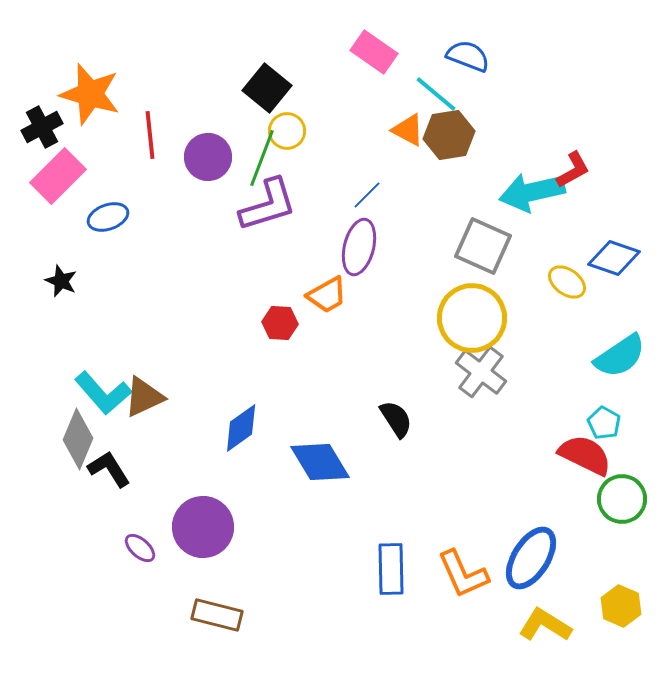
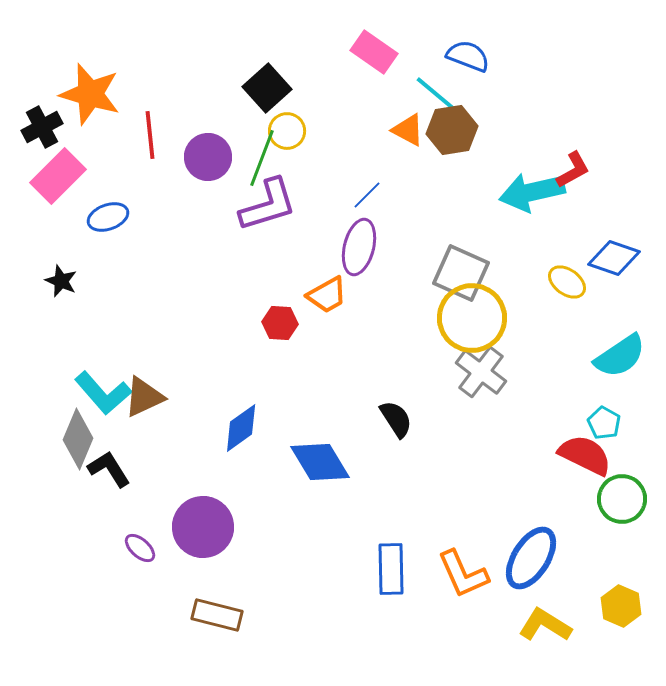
black square at (267, 88): rotated 9 degrees clockwise
brown hexagon at (449, 135): moved 3 px right, 5 px up
gray square at (483, 246): moved 22 px left, 27 px down
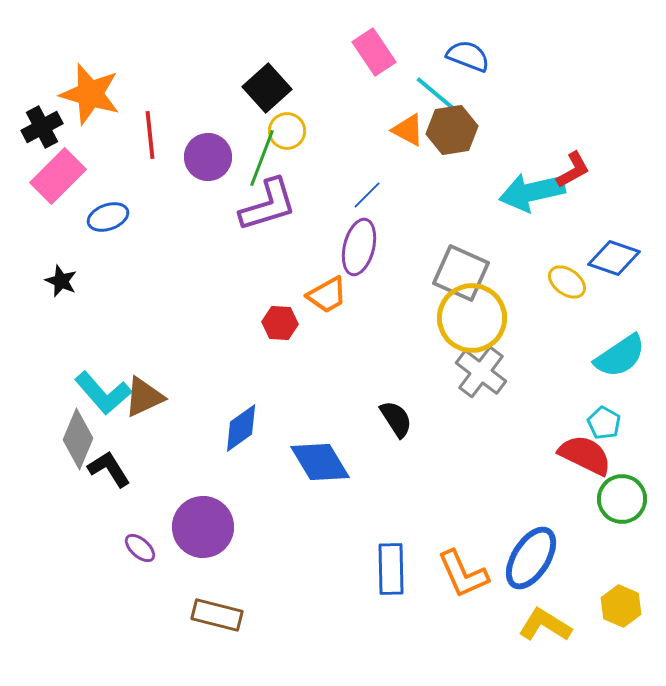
pink rectangle at (374, 52): rotated 21 degrees clockwise
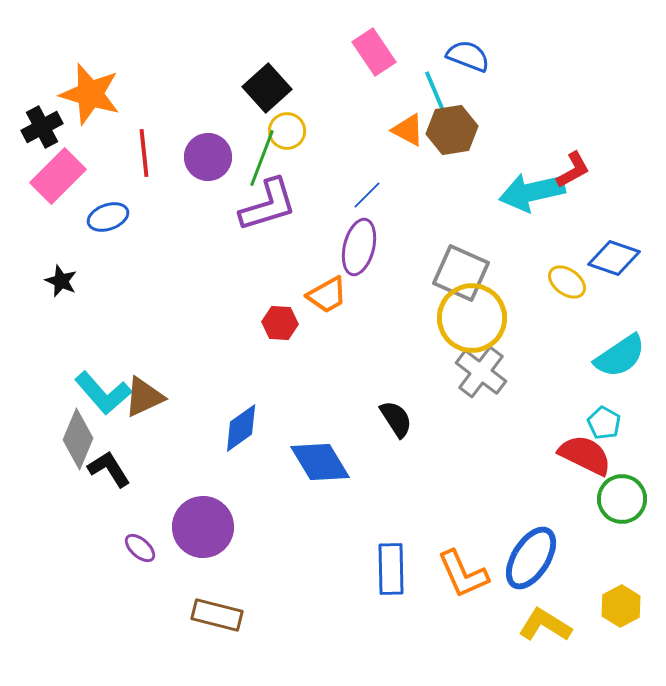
cyan line at (436, 94): rotated 27 degrees clockwise
red line at (150, 135): moved 6 px left, 18 px down
yellow hexagon at (621, 606): rotated 9 degrees clockwise
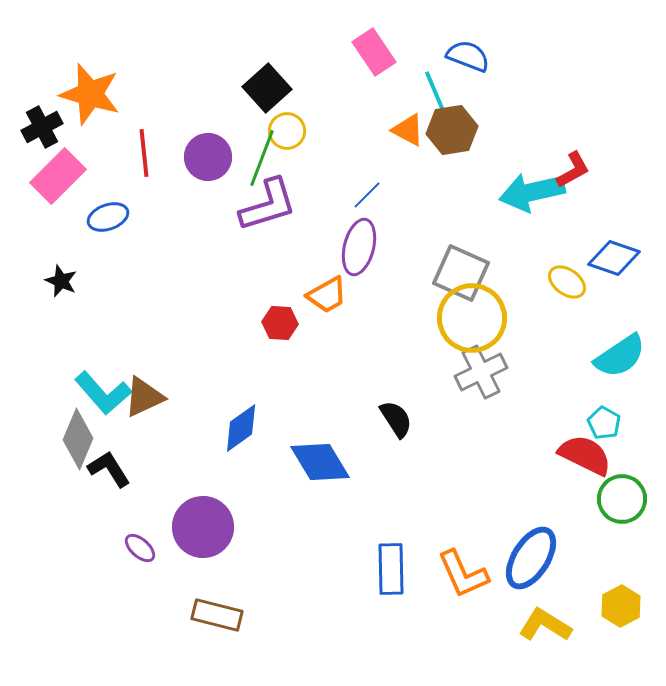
gray cross at (481, 372): rotated 27 degrees clockwise
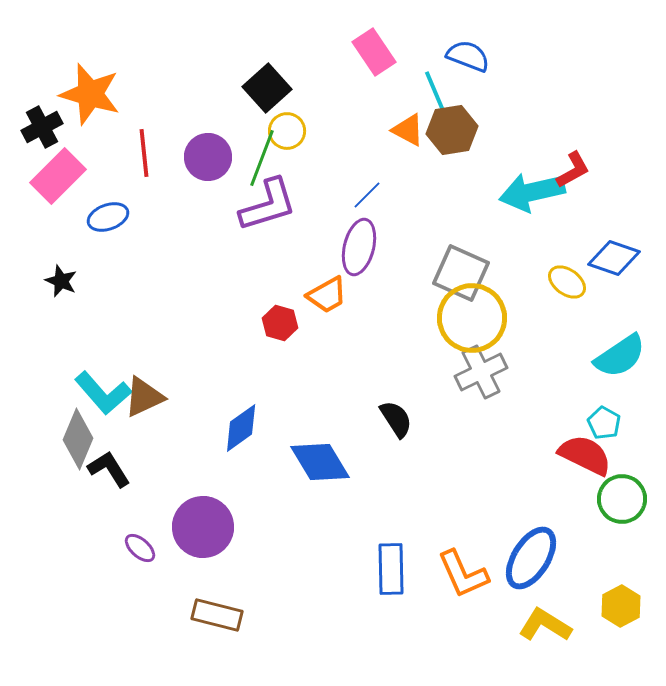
red hexagon at (280, 323): rotated 12 degrees clockwise
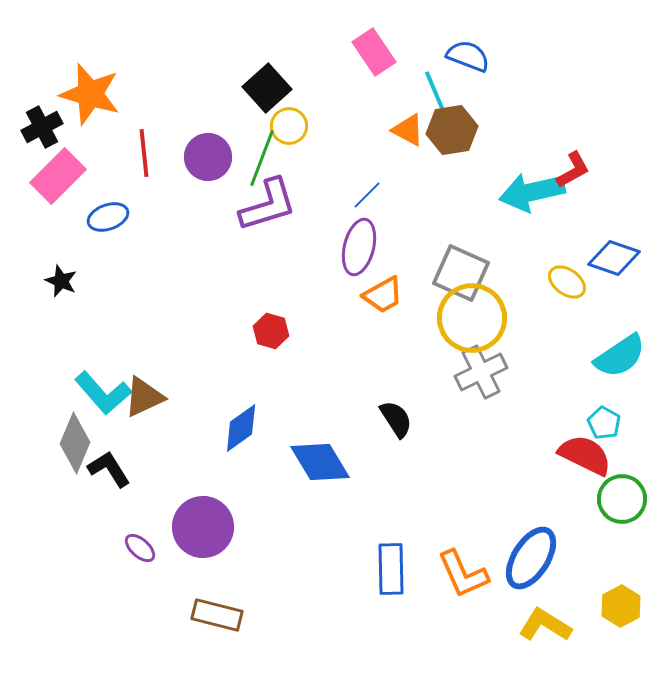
yellow circle at (287, 131): moved 2 px right, 5 px up
orange trapezoid at (327, 295): moved 56 px right
red hexagon at (280, 323): moved 9 px left, 8 px down
gray diamond at (78, 439): moved 3 px left, 4 px down
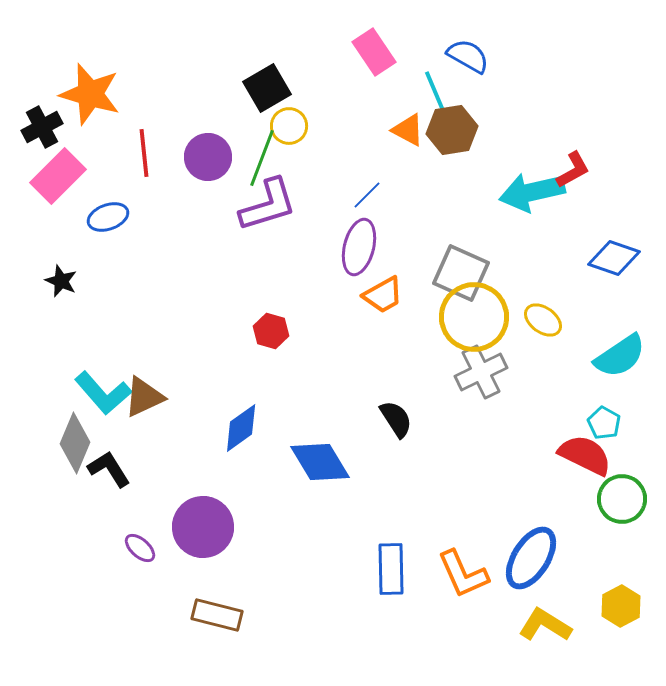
blue semicircle at (468, 56): rotated 9 degrees clockwise
black square at (267, 88): rotated 12 degrees clockwise
yellow ellipse at (567, 282): moved 24 px left, 38 px down
yellow circle at (472, 318): moved 2 px right, 1 px up
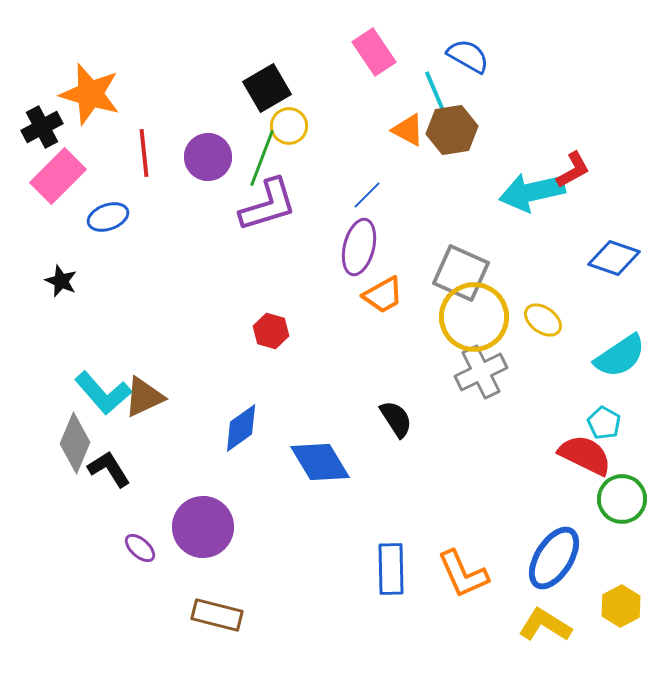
blue ellipse at (531, 558): moved 23 px right
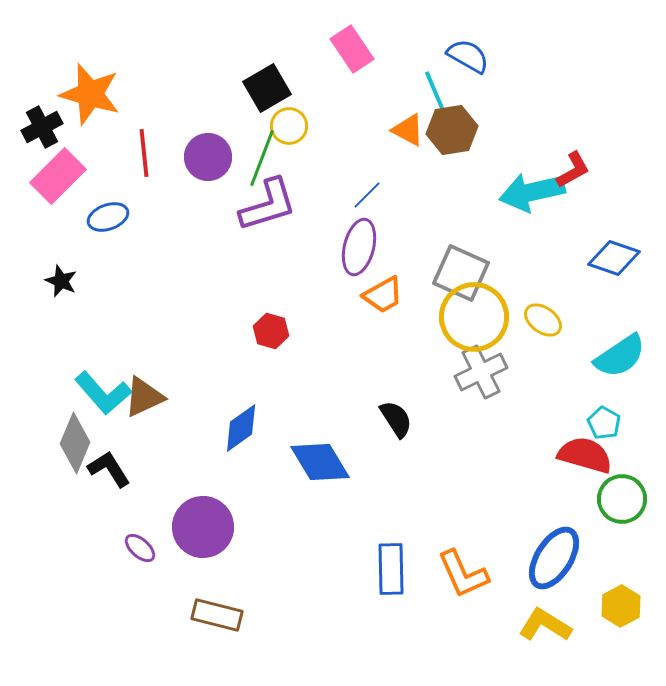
pink rectangle at (374, 52): moved 22 px left, 3 px up
red semicircle at (585, 455): rotated 10 degrees counterclockwise
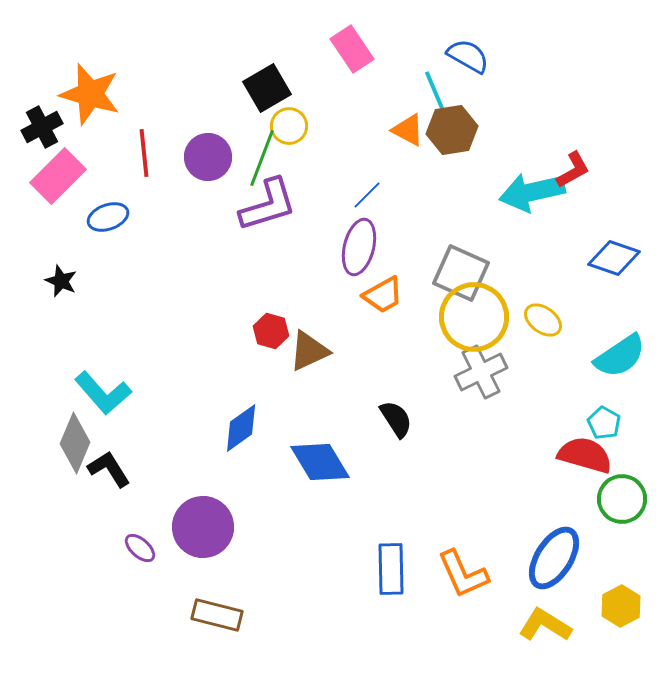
brown triangle at (144, 397): moved 165 px right, 46 px up
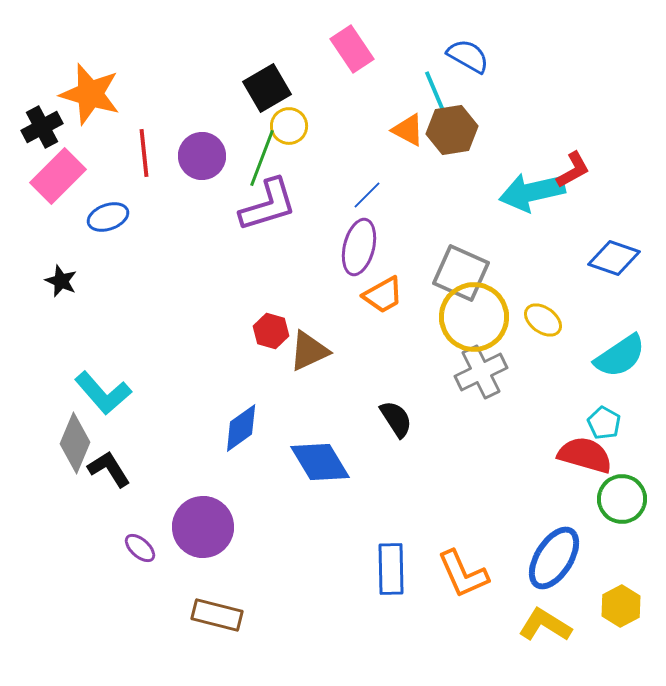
purple circle at (208, 157): moved 6 px left, 1 px up
